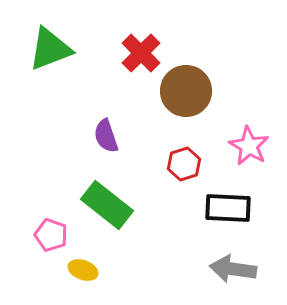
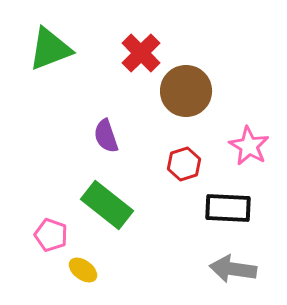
yellow ellipse: rotated 16 degrees clockwise
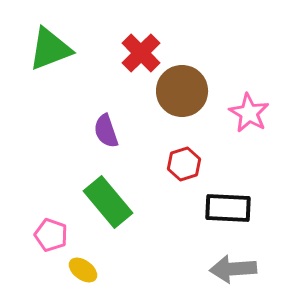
brown circle: moved 4 px left
purple semicircle: moved 5 px up
pink star: moved 33 px up
green rectangle: moved 1 px right, 3 px up; rotated 12 degrees clockwise
gray arrow: rotated 12 degrees counterclockwise
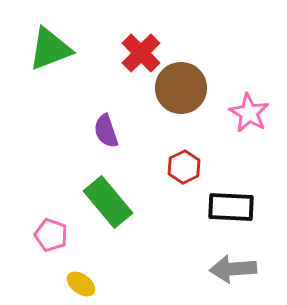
brown circle: moved 1 px left, 3 px up
red hexagon: moved 3 px down; rotated 8 degrees counterclockwise
black rectangle: moved 3 px right, 1 px up
yellow ellipse: moved 2 px left, 14 px down
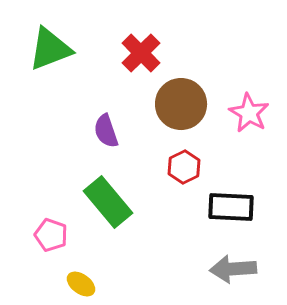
brown circle: moved 16 px down
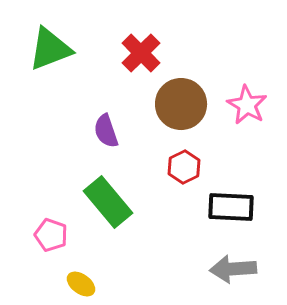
pink star: moved 2 px left, 8 px up
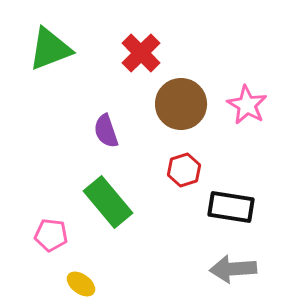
red hexagon: moved 3 px down; rotated 8 degrees clockwise
black rectangle: rotated 6 degrees clockwise
pink pentagon: rotated 12 degrees counterclockwise
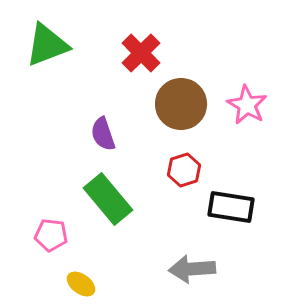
green triangle: moved 3 px left, 4 px up
purple semicircle: moved 3 px left, 3 px down
green rectangle: moved 3 px up
gray arrow: moved 41 px left
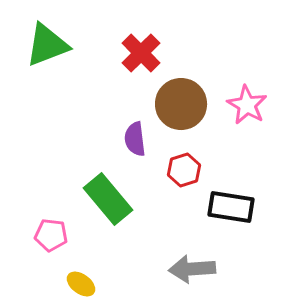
purple semicircle: moved 32 px right, 5 px down; rotated 12 degrees clockwise
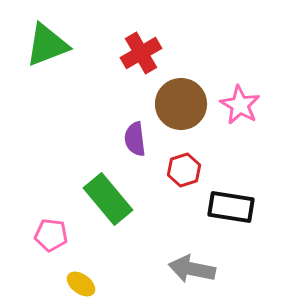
red cross: rotated 15 degrees clockwise
pink star: moved 7 px left
gray arrow: rotated 15 degrees clockwise
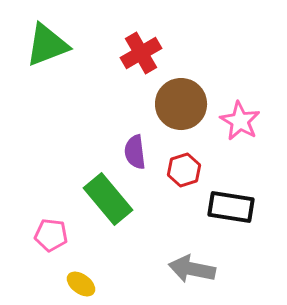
pink star: moved 16 px down
purple semicircle: moved 13 px down
